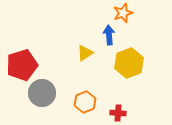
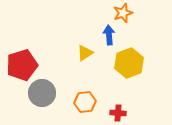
orange hexagon: rotated 15 degrees clockwise
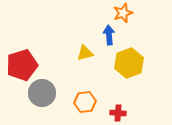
yellow triangle: rotated 18 degrees clockwise
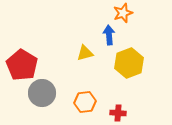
red pentagon: rotated 24 degrees counterclockwise
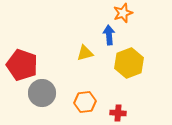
red pentagon: rotated 12 degrees counterclockwise
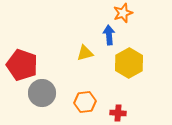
yellow hexagon: rotated 8 degrees counterclockwise
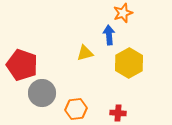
orange hexagon: moved 9 px left, 7 px down
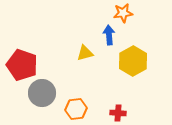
orange star: rotated 12 degrees clockwise
yellow hexagon: moved 4 px right, 2 px up
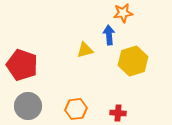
yellow triangle: moved 3 px up
yellow hexagon: rotated 12 degrees clockwise
gray circle: moved 14 px left, 13 px down
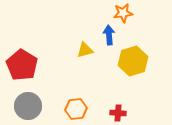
red pentagon: rotated 12 degrees clockwise
